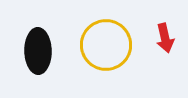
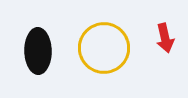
yellow circle: moved 2 px left, 3 px down
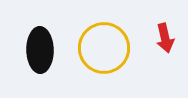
black ellipse: moved 2 px right, 1 px up
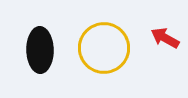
red arrow: rotated 132 degrees clockwise
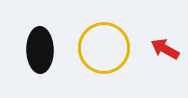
red arrow: moved 11 px down
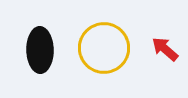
red arrow: rotated 12 degrees clockwise
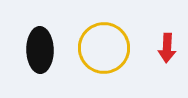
red arrow: moved 2 px right, 1 px up; rotated 128 degrees counterclockwise
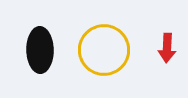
yellow circle: moved 2 px down
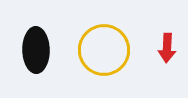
black ellipse: moved 4 px left
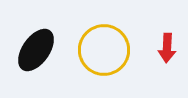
black ellipse: rotated 36 degrees clockwise
